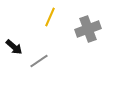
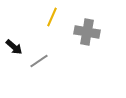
yellow line: moved 2 px right
gray cross: moved 1 px left, 3 px down; rotated 30 degrees clockwise
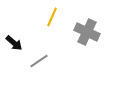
gray cross: rotated 15 degrees clockwise
black arrow: moved 4 px up
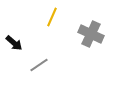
gray cross: moved 4 px right, 2 px down
gray line: moved 4 px down
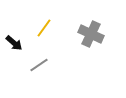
yellow line: moved 8 px left, 11 px down; rotated 12 degrees clockwise
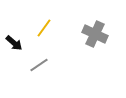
gray cross: moved 4 px right
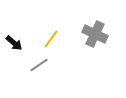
yellow line: moved 7 px right, 11 px down
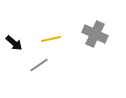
yellow line: rotated 42 degrees clockwise
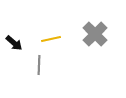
gray cross: rotated 20 degrees clockwise
gray line: rotated 54 degrees counterclockwise
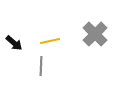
yellow line: moved 1 px left, 2 px down
gray line: moved 2 px right, 1 px down
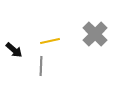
black arrow: moved 7 px down
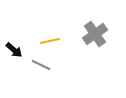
gray cross: rotated 10 degrees clockwise
gray line: moved 1 px up; rotated 66 degrees counterclockwise
